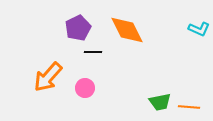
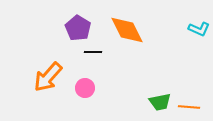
purple pentagon: rotated 15 degrees counterclockwise
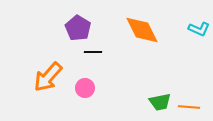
orange diamond: moved 15 px right
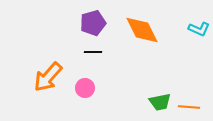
purple pentagon: moved 15 px right, 5 px up; rotated 25 degrees clockwise
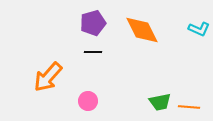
pink circle: moved 3 px right, 13 px down
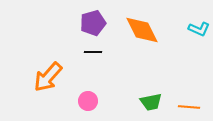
green trapezoid: moved 9 px left
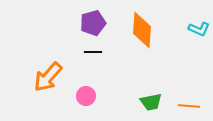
orange diamond: rotated 30 degrees clockwise
pink circle: moved 2 px left, 5 px up
orange line: moved 1 px up
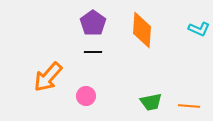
purple pentagon: rotated 20 degrees counterclockwise
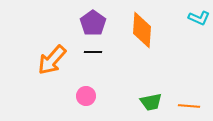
cyan L-shape: moved 11 px up
orange arrow: moved 4 px right, 17 px up
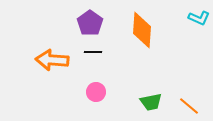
purple pentagon: moved 3 px left
orange arrow: rotated 52 degrees clockwise
pink circle: moved 10 px right, 4 px up
orange line: rotated 35 degrees clockwise
